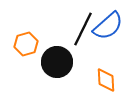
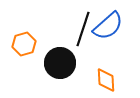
black line: rotated 8 degrees counterclockwise
orange hexagon: moved 2 px left
black circle: moved 3 px right, 1 px down
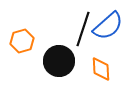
orange hexagon: moved 2 px left, 3 px up
black circle: moved 1 px left, 2 px up
orange diamond: moved 5 px left, 11 px up
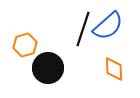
orange hexagon: moved 3 px right, 4 px down
black circle: moved 11 px left, 7 px down
orange diamond: moved 13 px right
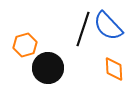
blue semicircle: rotated 88 degrees clockwise
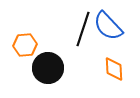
orange hexagon: rotated 10 degrees clockwise
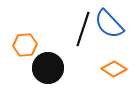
blue semicircle: moved 1 px right, 2 px up
orange diamond: rotated 55 degrees counterclockwise
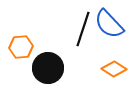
orange hexagon: moved 4 px left, 2 px down
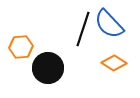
orange diamond: moved 6 px up
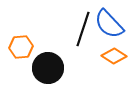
orange diamond: moved 7 px up
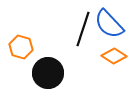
orange hexagon: rotated 20 degrees clockwise
black circle: moved 5 px down
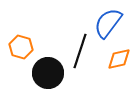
blue semicircle: moved 1 px left, 1 px up; rotated 80 degrees clockwise
black line: moved 3 px left, 22 px down
orange diamond: moved 5 px right, 3 px down; rotated 45 degrees counterclockwise
